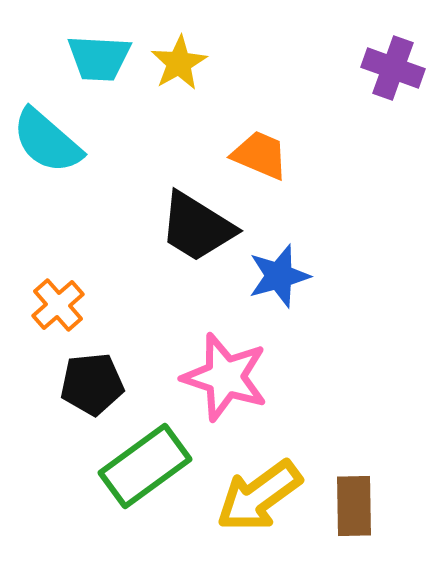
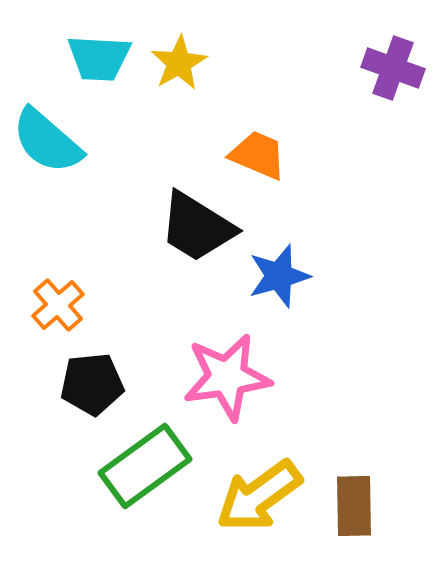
orange trapezoid: moved 2 px left
pink star: moved 2 px right; rotated 26 degrees counterclockwise
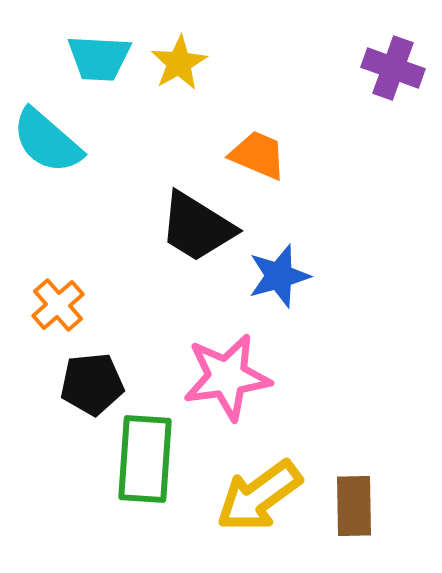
green rectangle: moved 7 px up; rotated 50 degrees counterclockwise
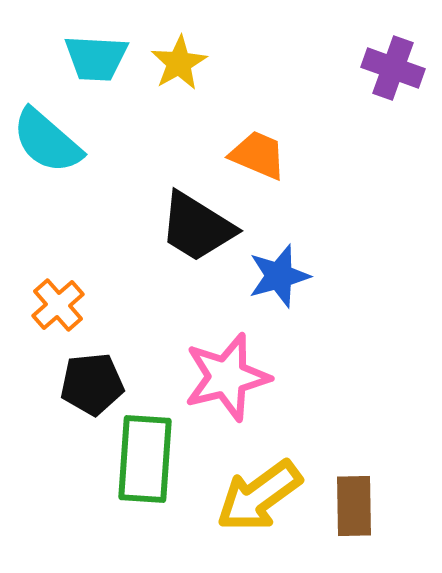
cyan trapezoid: moved 3 px left
pink star: rotated 6 degrees counterclockwise
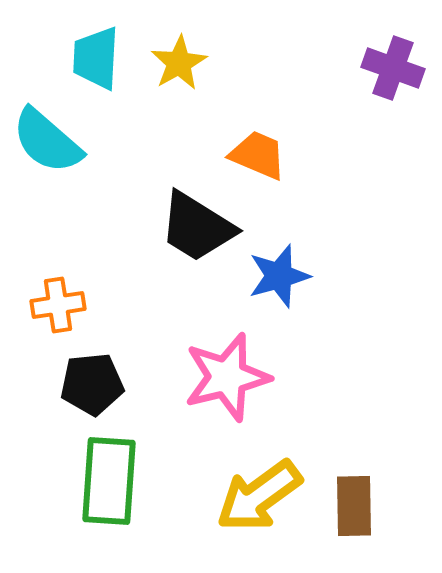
cyan trapezoid: rotated 90 degrees clockwise
orange cross: rotated 32 degrees clockwise
green rectangle: moved 36 px left, 22 px down
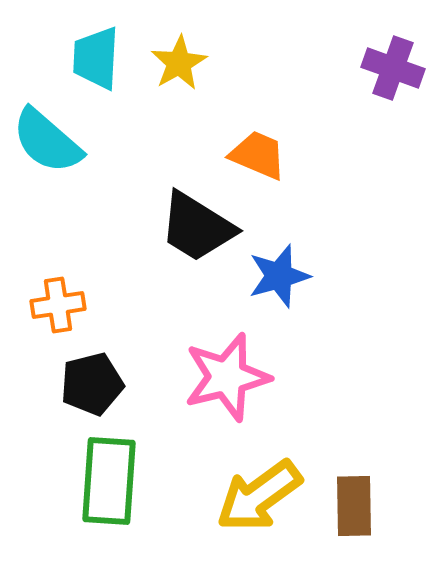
black pentagon: rotated 8 degrees counterclockwise
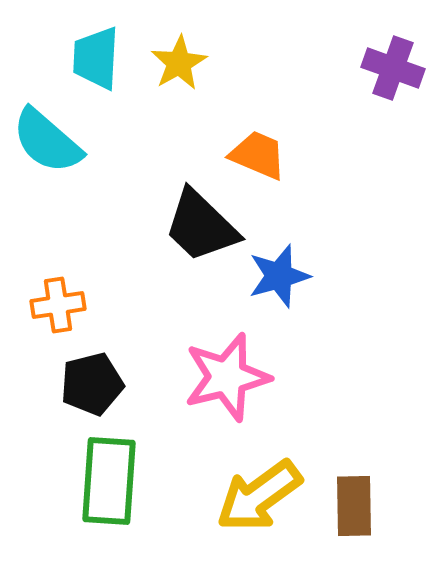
black trapezoid: moved 4 px right, 1 px up; rotated 12 degrees clockwise
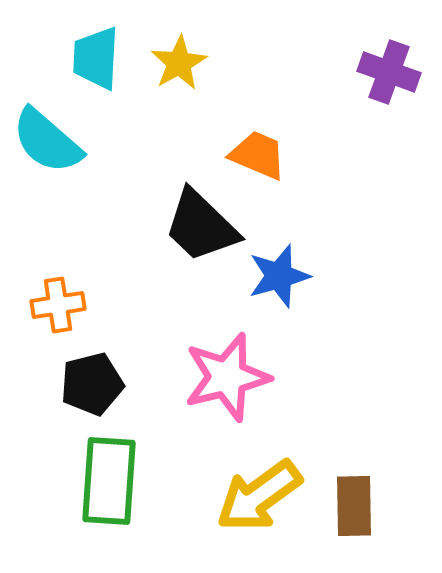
purple cross: moved 4 px left, 4 px down
